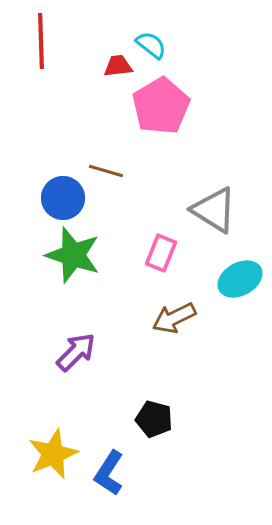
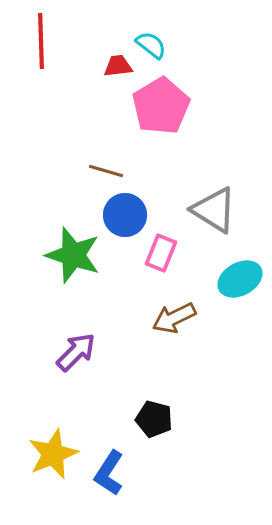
blue circle: moved 62 px right, 17 px down
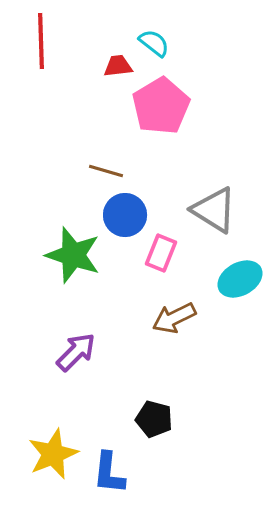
cyan semicircle: moved 3 px right, 2 px up
blue L-shape: rotated 27 degrees counterclockwise
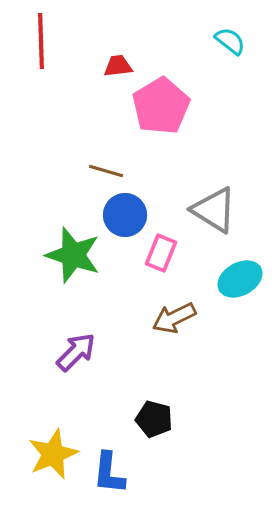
cyan semicircle: moved 76 px right, 2 px up
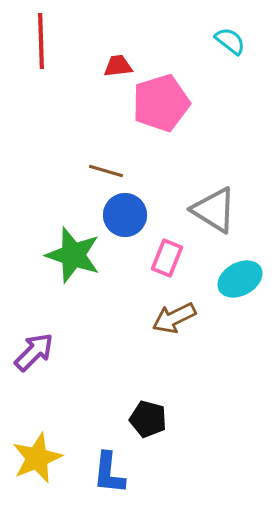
pink pentagon: moved 3 px up; rotated 14 degrees clockwise
pink rectangle: moved 6 px right, 5 px down
purple arrow: moved 42 px left
black pentagon: moved 6 px left
yellow star: moved 16 px left, 4 px down
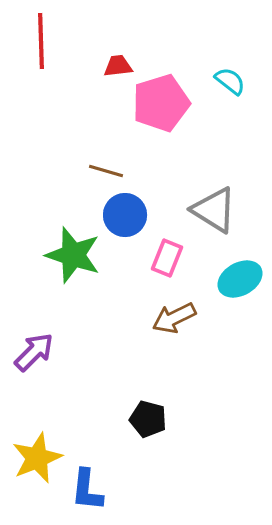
cyan semicircle: moved 40 px down
blue L-shape: moved 22 px left, 17 px down
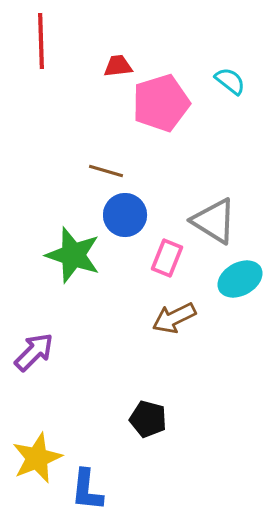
gray triangle: moved 11 px down
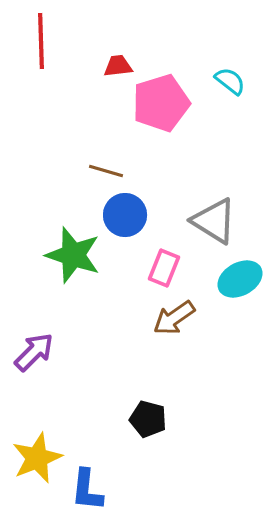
pink rectangle: moved 3 px left, 10 px down
brown arrow: rotated 9 degrees counterclockwise
